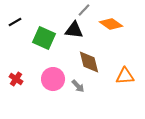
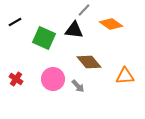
brown diamond: rotated 25 degrees counterclockwise
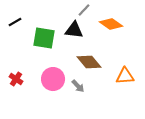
green square: rotated 15 degrees counterclockwise
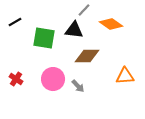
brown diamond: moved 2 px left, 6 px up; rotated 50 degrees counterclockwise
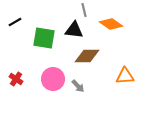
gray line: rotated 56 degrees counterclockwise
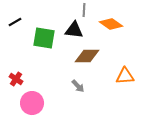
gray line: rotated 16 degrees clockwise
pink circle: moved 21 px left, 24 px down
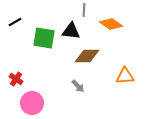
black triangle: moved 3 px left, 1 px down
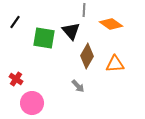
black line: rotated 24 degrees counterclockwise
black triangle: rotated 42 degrees clockwise
brown diamond: rotated 60 degrees counterclockwise
orange triangle: moved 10 px left, 12 px up
